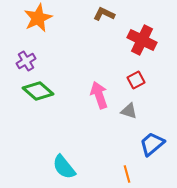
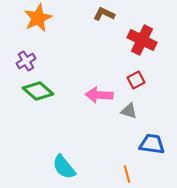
pink arrow: rotated 68 degrees counterclockwise
blue trapezoid: rotated 48 degrees clockwise
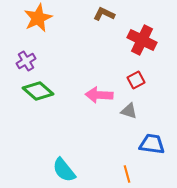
cyan semicircle: moved 3 px down
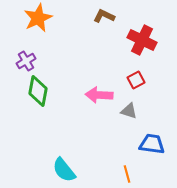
brown L-shape: moved 2 px down
green diamond: rotated 60 degrees clockwise
